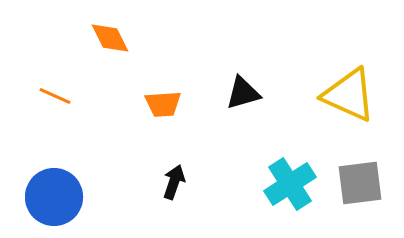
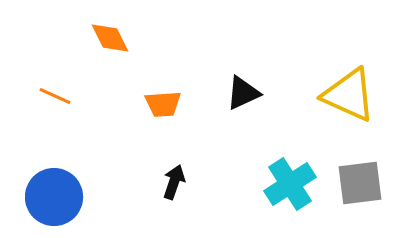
black triangle: rotated 9 degrees counterclockwise
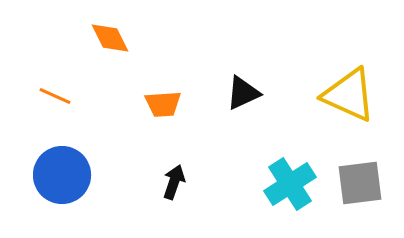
blue circle: moved 8 px right, 22 px up
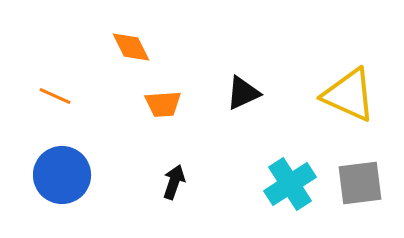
orange diamond: moved 21 px right, 9 px down
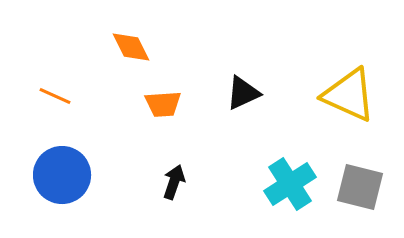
gray square: moved 4 px down; rotated 21 degrees clockwise
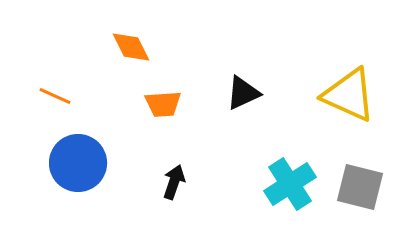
blue circle: moved 16 px right, 12 px up
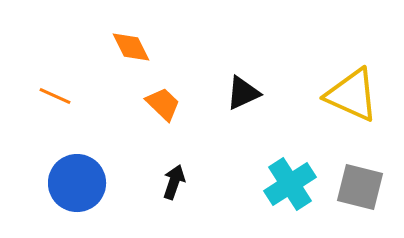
yellow triangle: moved 3 px right
orange trapezoid: rotated 132 degrees counterclockwise
blue circle: moved 1 px left, 20 px down
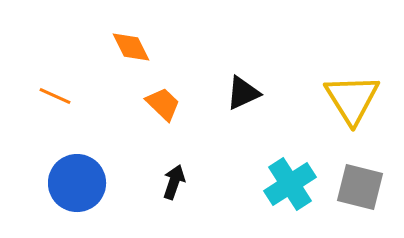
yellow triangle: moved 4 px down; rotated 34 degrees clockwise
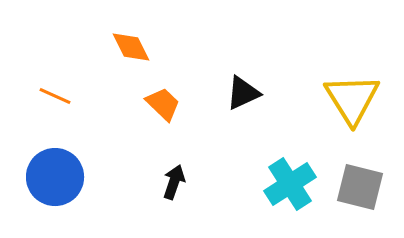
blue circle: moved 22 px left, 6 px up
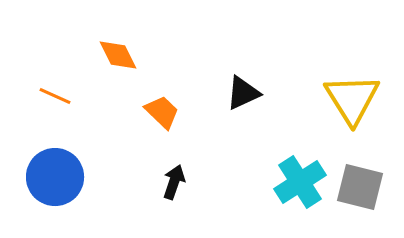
orange diamond: moved 13 px left, 8 px down
orange trapezoid: moved 1 px left, 8 px down
cyan cross: moved 10 px right, 2 px up
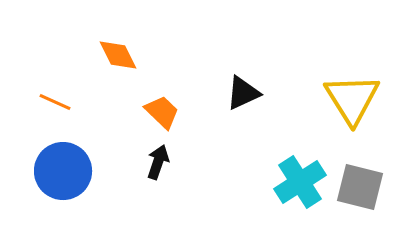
orange line: moved 6 px down
blue circle: moved 8 px right, 6 px up
black arrow: moved 16 px left, 20 px up
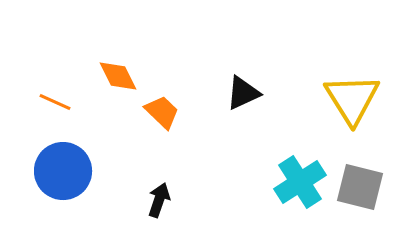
orange diamond: moved 21 px down
black arrow: moved 1 px right, 38 px down
